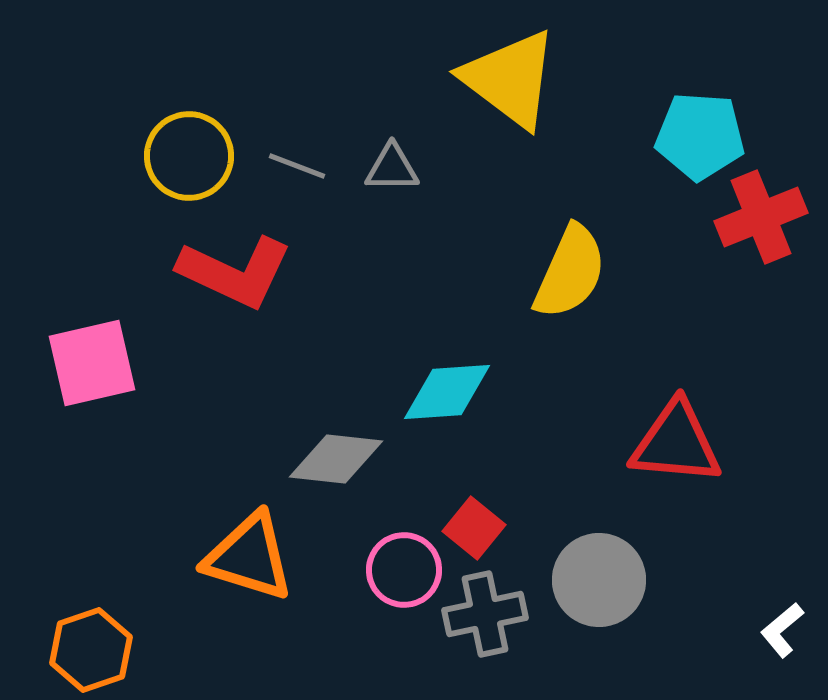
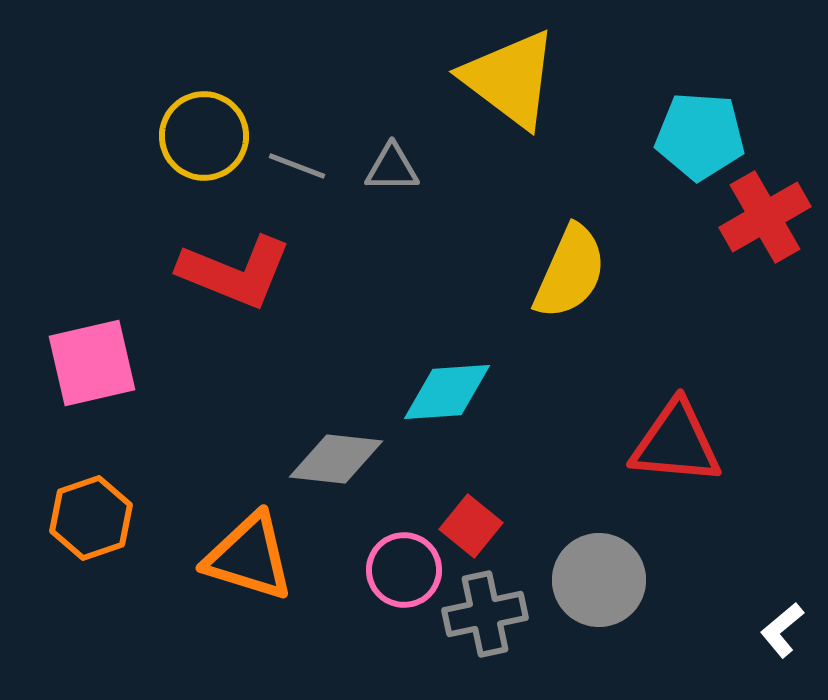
yellow circle: moved 15 px right, 20 px up
red cross: moved 4 px right; rotated 8 degrees counterclockwise
red L-shape: rotated 3 degrees counterclockwise
red square: moved 3 px left, 2 px up
orange hexagon: moved 132 px up
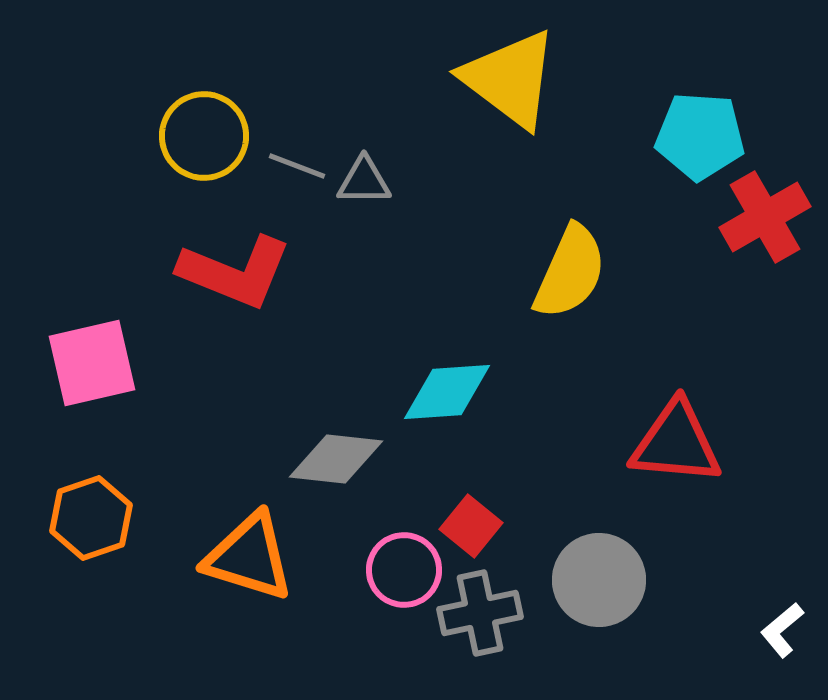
gray triangle: moved 28 px left, 13 px down
gray cross: moved 5 px left, 1 px up
